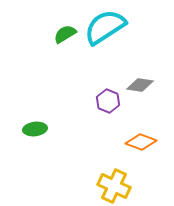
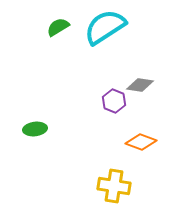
green semicircle: moved 7 px left, 7 px up
purple hexagon: moved 6 px right
yellow cross: rotated 16 degrees counterclockwise
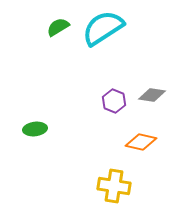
cyan semicircle: moved 2 px left, 1 px down
gray diamond: moved 12 px right, 10 px down
orange diamond: rotated 8 degrees counterclockwise
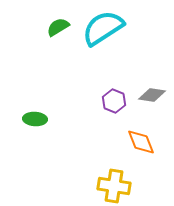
green ellipse: moved 10 px up; rotated 10 degrees clockwise
orange diamond: rotated 56 degrees clockwise
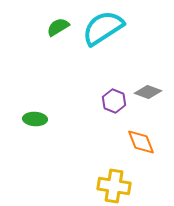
gray diamond: moved 4 px left, 3 px up; rotated 12 degrees clockwise
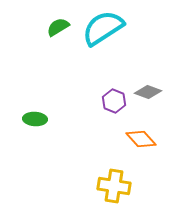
orange diamond: moved 3 px up; rotated 20 degrees counterclockwise
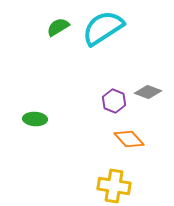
orange diamond: moved 12 px left
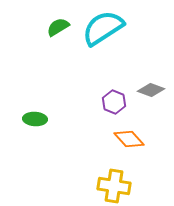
gray diamond: moved 3 px right, 2 px up
purple hexagon: moved 1 px down
